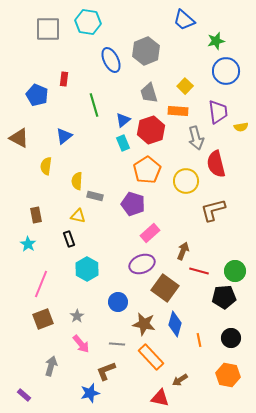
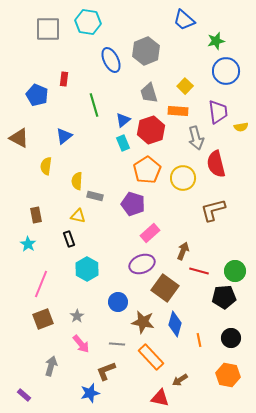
yellow circle at (186, 181): moved 3 px left, 3 px up
brown star at (144, 324): moved 1 px left, 2 px up
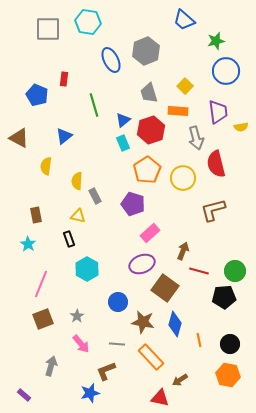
gray rectangle at (95, 196): rotated 49 degrees clockwise
black circle at (231, 338): moved 1 px left, 6 px down
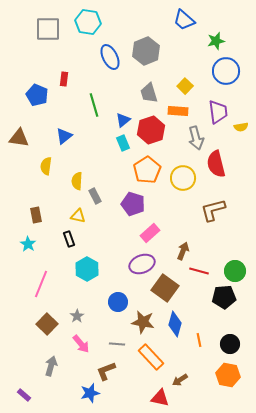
blue ellipse at (111, 60): moved 1 px left, 3 px up
brown triangle at (19, 138): rotated 20 degrees counterclockwise
brown square at (43, 319): moved 4 px right, 5 px down; rotated 25 degrees counterclockwise
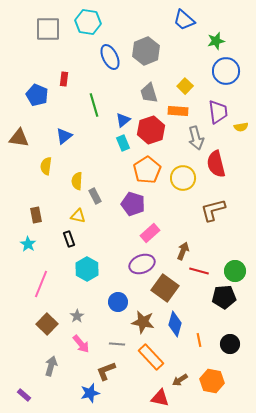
orange hexagon at (228, 375): moved 16 px left, 6 px down
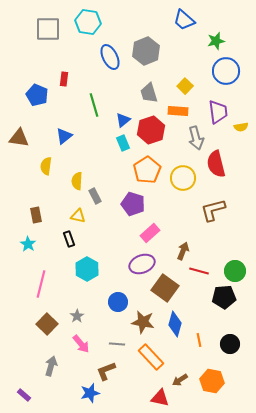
pink line at (41, 284): rotated 8 degrees counterclockwise
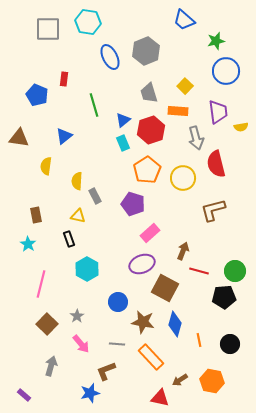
brown square at (165, 288): rotated 8 degrees counterclockwise
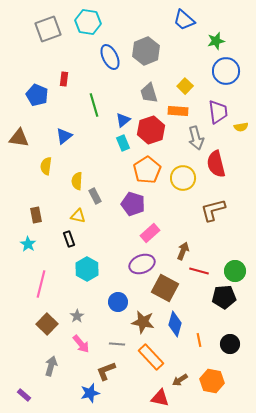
gray square at (48, 29): rotated 20 degrees counterclockwise
